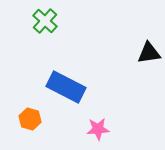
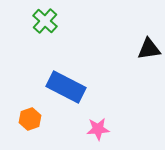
black triangle: moved 4 px up
orange hexagon: rotated 25 degrees clockwise
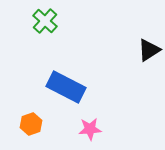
black triangle: moved 1 px down; rotated 25 degrees counterclockwise
orange hexagon: moved 1 px right, 5 px down
pink star: moved 8 px left
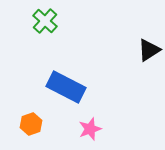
pink star: rotated 15 degrees counterclockwise
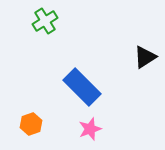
green cross: rotated 15 degrees clockwise
black triangle: moved 4 px left, 7 px down
blue rectangle: moved 16 px right; rotated 18 degrees clockwise
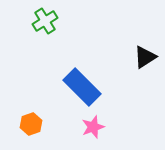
pink star: moved 3 px right, 2 px up
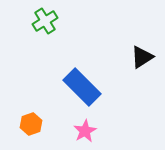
black triangle: moved 3 px left
pink star: moved 8 px left, 4 px down; rotated 10 degrees counterclockwise
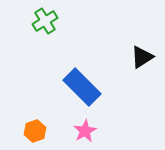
orange hexagon: moved 4 px right, 7 px down
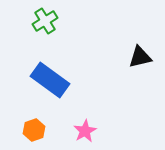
black triangle: moved 2 px left; rotated 20 degrees clockwise
blue rectangle: moved 32 px left, 7 px up; rotated 9 degrees counterclockwise
orange hexagon: moved 1 px left, 1 px up
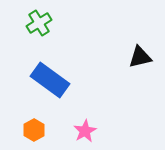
green cross: moved 6 px left, 2 px down
orange hexagon: rotated 10 degrees counterclockwise
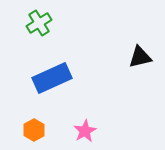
blue rectangle: moved 2 px right, 2 px up; rotated 60 degrees counterclockwise
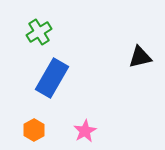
green cross: moved 9 px down
blue rectangle: rotated 36 degrees counterclockwise
